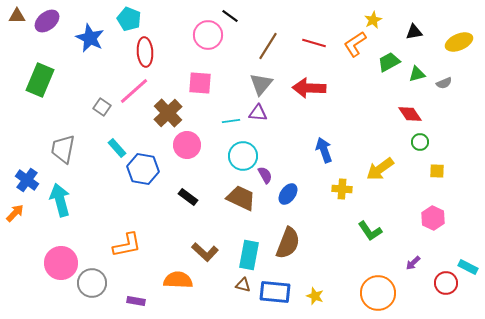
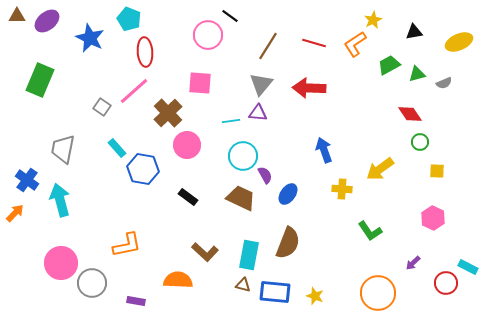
green trapezoid at (389, 62): moved 3 px down
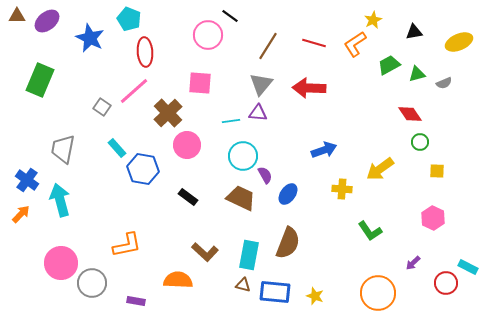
blue arrow at (324, 150): rotated 90 degrees clockwise
orange arrow at (15, 213): moved 6 px right, 1 px down
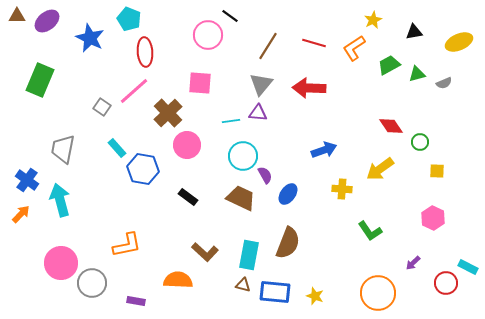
orange L-shape at (355, 44): moved 1 px left, 4 px down
red diamond at (410, 114): moved 19 px left, 12 px down
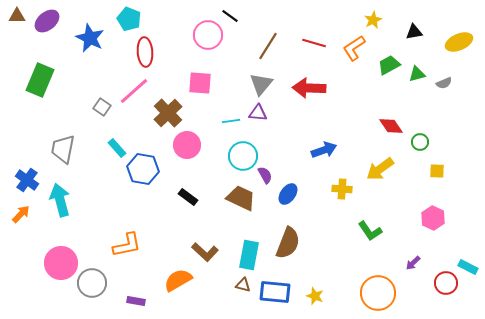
orange semicircle at (178, 280): rotated 32 degrees counterclockwise
